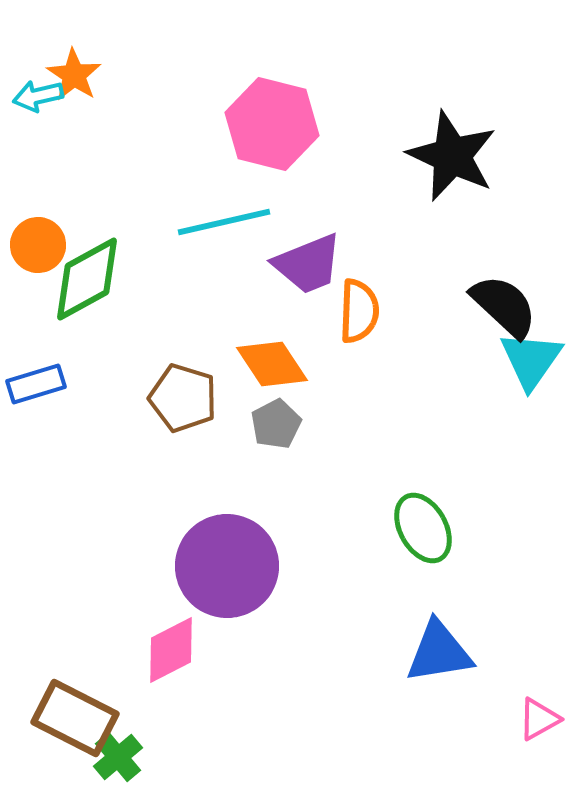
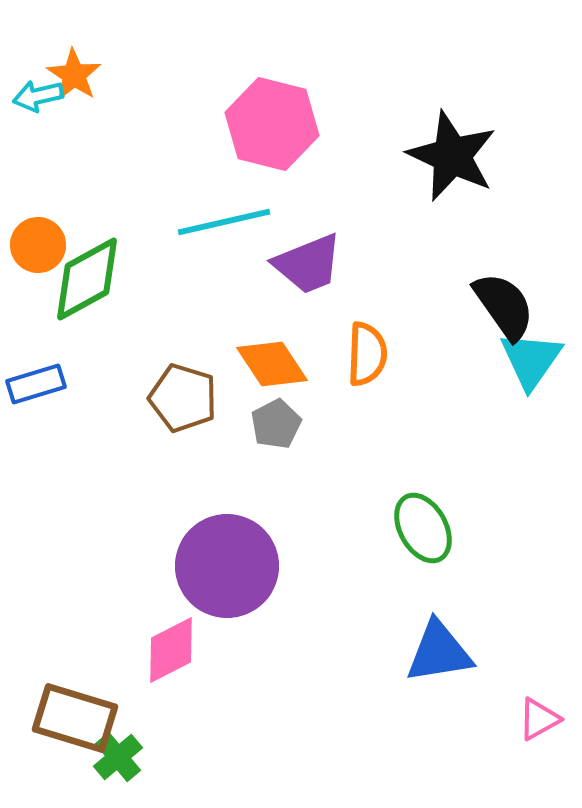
black semicircle: rotated 12 degrees clockwise
orange semicircle: moved 8 px right, 43 px down
brown rectangle: rotated 10 degrees counterclockwise
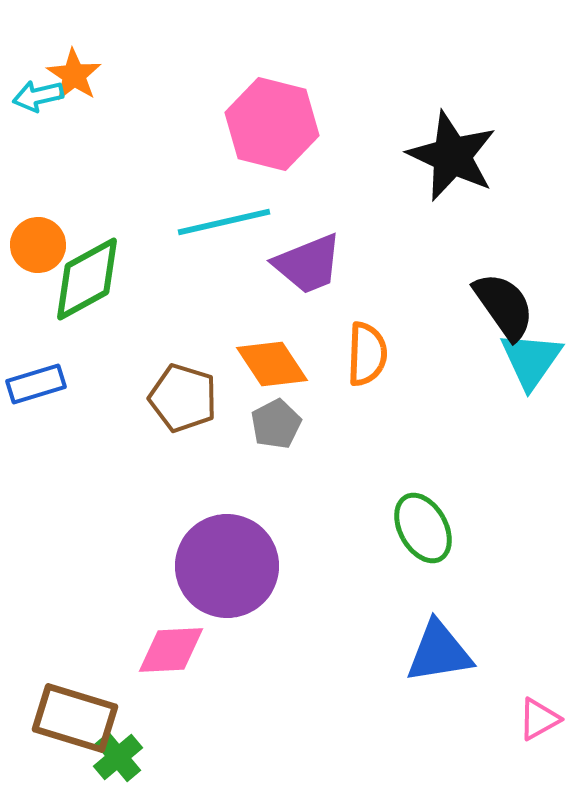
pink diamond: rotated 24 degrees clockwise
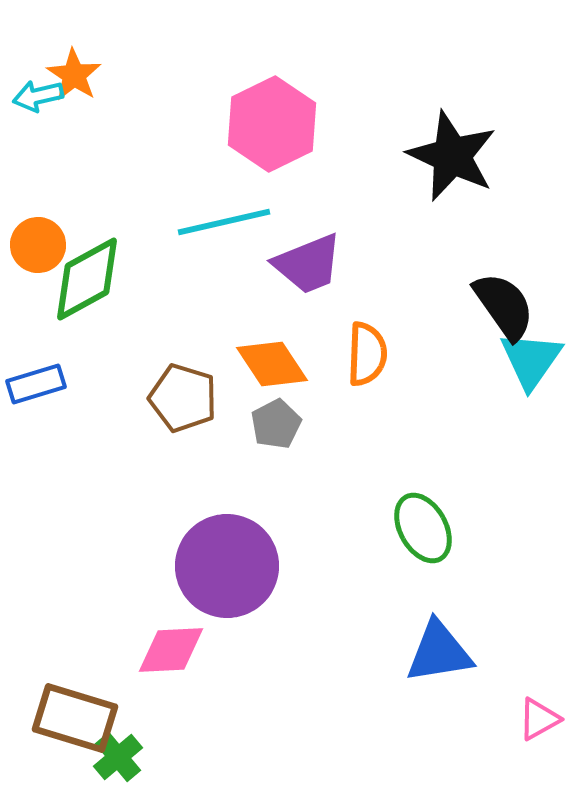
pink hexagon: rotated 20 degrees clockwise
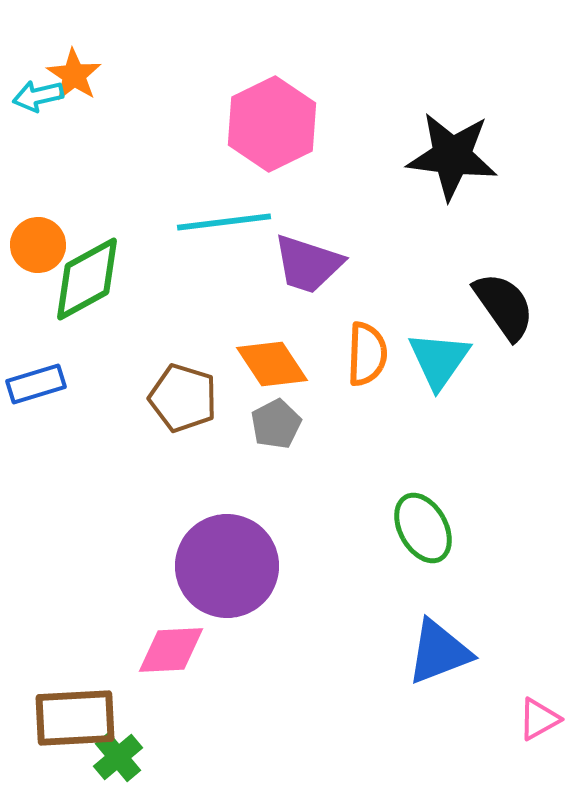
black star: rotated 18 degrees counterclockwise
cyan line: rotated 6 degrees clockwise
purple trapezoid: rotated 40 degrees clockwise
cyan triangle: moved 92 px left
blue triangle: rotated 12 degrees counterclockwise
brown rectangle: rotated 20 degrees counterclockwise
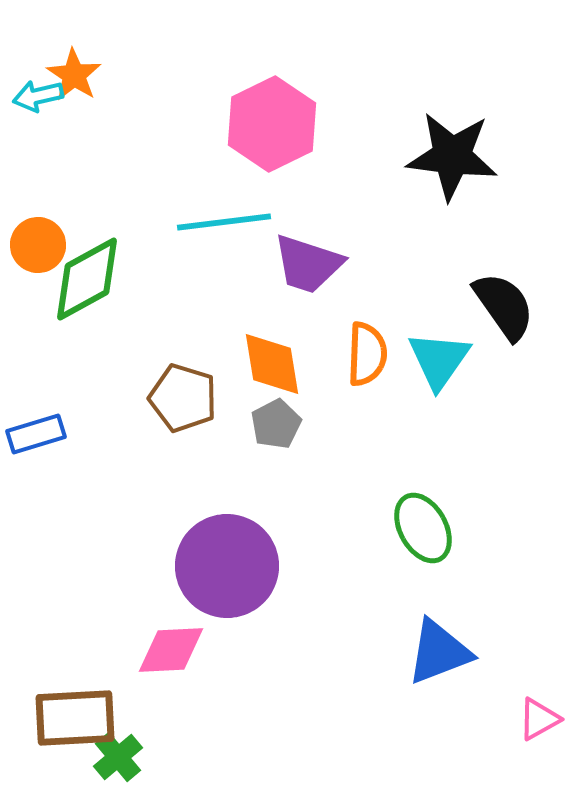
orange diamond: rotated 24 degrees clockwise
blue rectangle: moved 50 px down
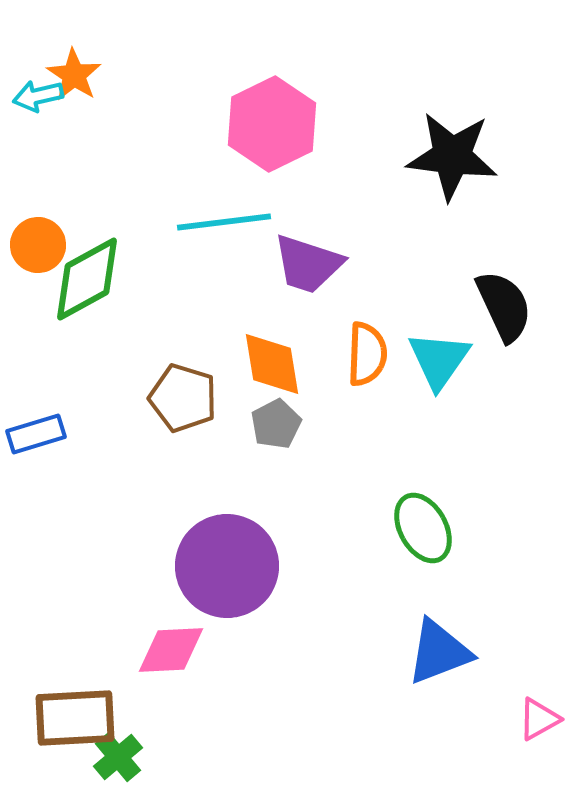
black semicircle: rotated 10 degrees clockwise
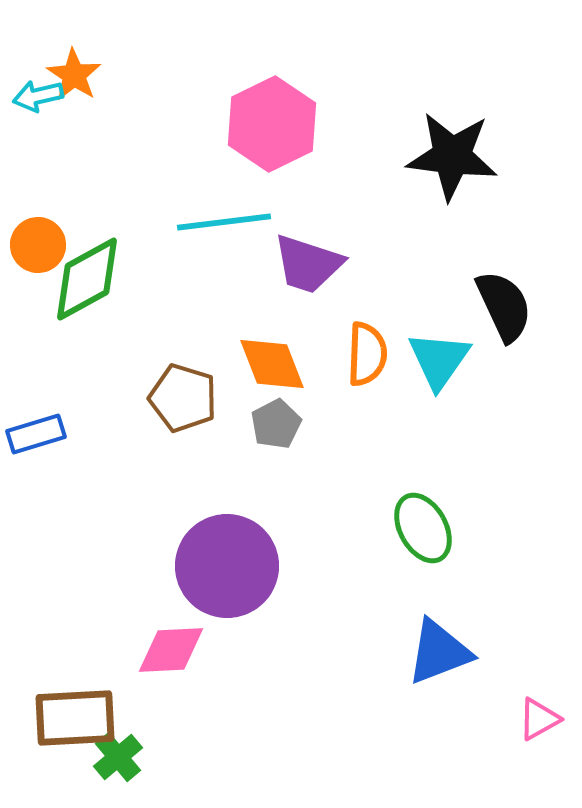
orange diamond: rotated 12 degrees counterclockwise
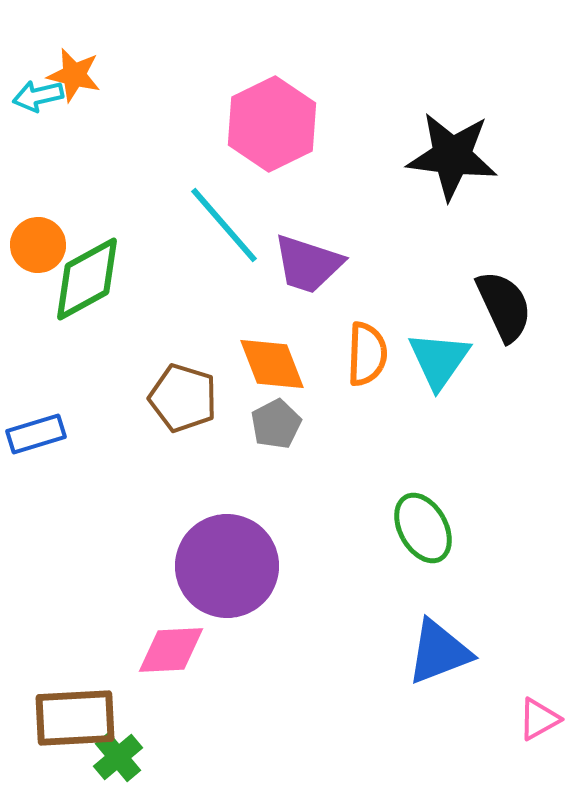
orange star: rotated 20 degrees counterclockwise
cyan line: moved 3 px down; rotated 56 degrees clockwise
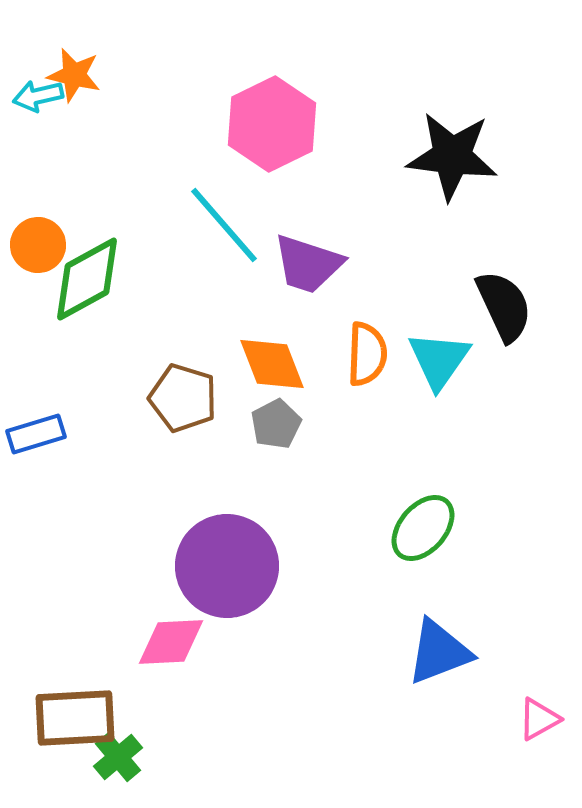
green ellipse: rotated 70 degrees clockwise
pink diamond: moved 8 px up
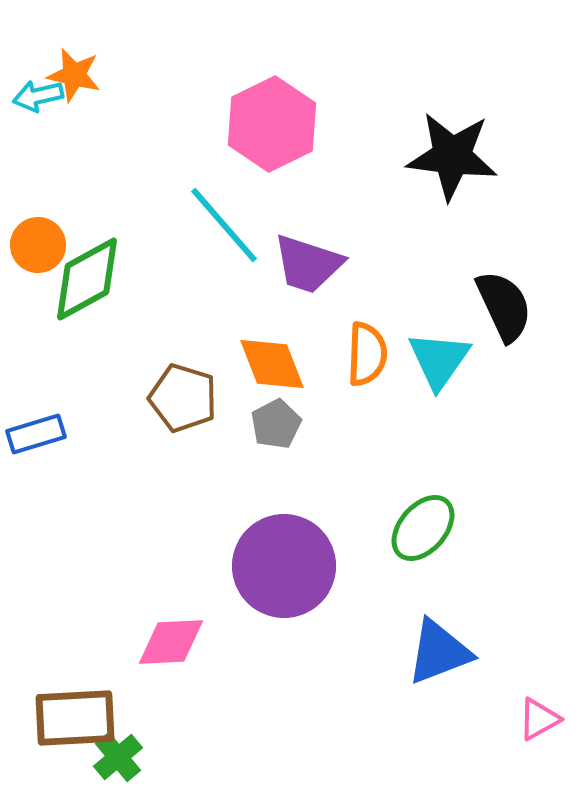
purple circle: moved 57 px right
